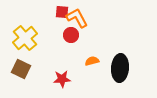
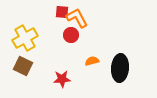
yellow cross: rotated 10 degrees clockwise
brown square: moved 2 px right, 3 px up
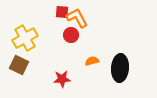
brown square: moved 4 px left, 1 px up
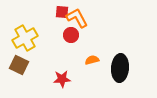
orange semicircle: moved 1 px up
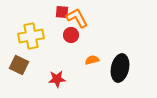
yellow cross: moved 6 px right, 2 px up; rotated 20 degrees clockwise
black ellipse: rotated 8 degrees clockwise
red star: moved 5 px left
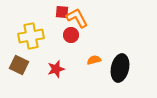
orange semicircle: moved 2 px right
red star: moved 1 px left, 10 px up; rotated 12 degrees counterclockwise
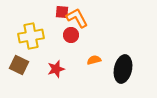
black ellipse: moved 3 px right, 1 px down
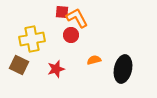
yellow cross: moved 1 px right, 3 px down
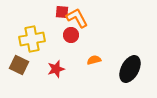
black ellipse: moved 7 px right; rotated 16 degrees clockwise
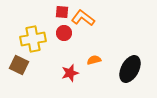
orange L-shape: moved 6 px right; rotated 25 degrees counterclockwise
red circle: moved 7 px left, 2 px up
yellow cross: moved 1 px right
red star: moved 14 px right, 4 px down
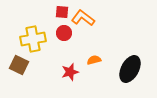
red star: moved 1 px up
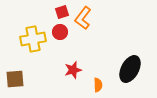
red square: rotated 24 degrees counterclockwise
orange L-shape: rotated 90 degrees counterclockwise
red circle: moved 4 px left, 1 px up
orange semicircle: moved 4 px right, 25 px down; rotated 104 degrees clockwise
brown square: moved 4 px left, 14 px down; rotated 30 degrees counterclockwise
red star: moved 3 px right, 2 px up
